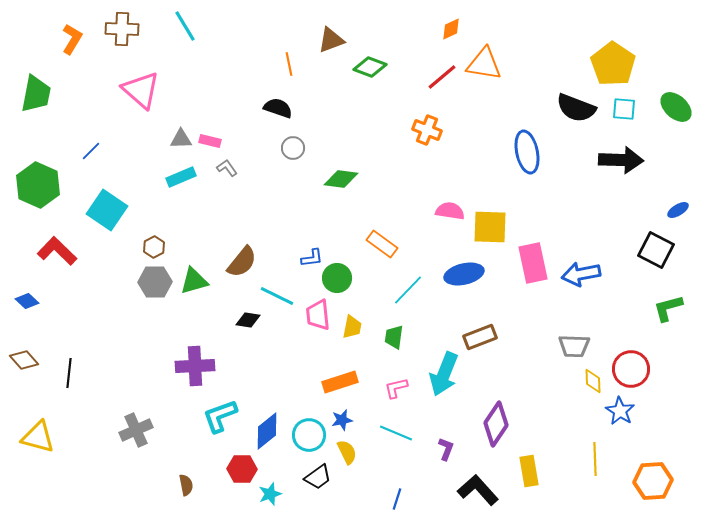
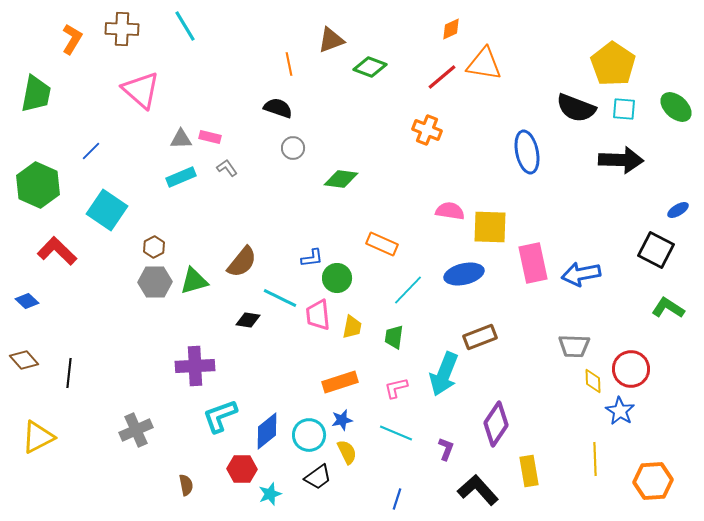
pink rectangle at (210, 141): moved 4 px up
orange rectangle at (382, 244): rotated 12 degrees counterclockwise
cyan line at (277, 296): moved 3 px right, 2 px down
green L-shape at (668, 308): rotated 48 degrees clockwise
yellow triangle at (38, 437): rotated 42 degrees counterclockwise
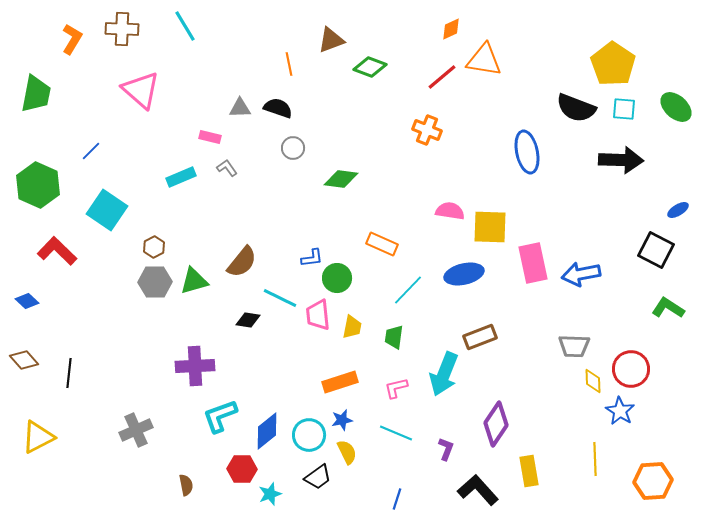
orange triangle at (484, 64): moved 4 px up
gray triangle at (181, 139): moved 59 px right, 31 px up
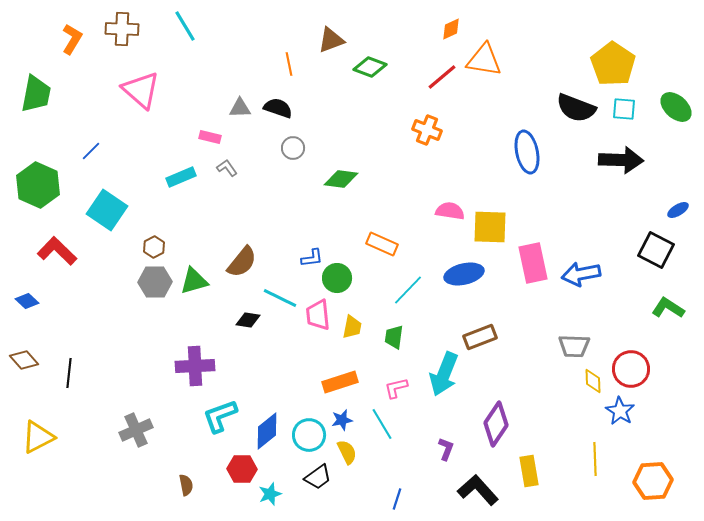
cyan line at (396, 433): moved 14 px left, 9 px up; rotated 36 degrees clockwise
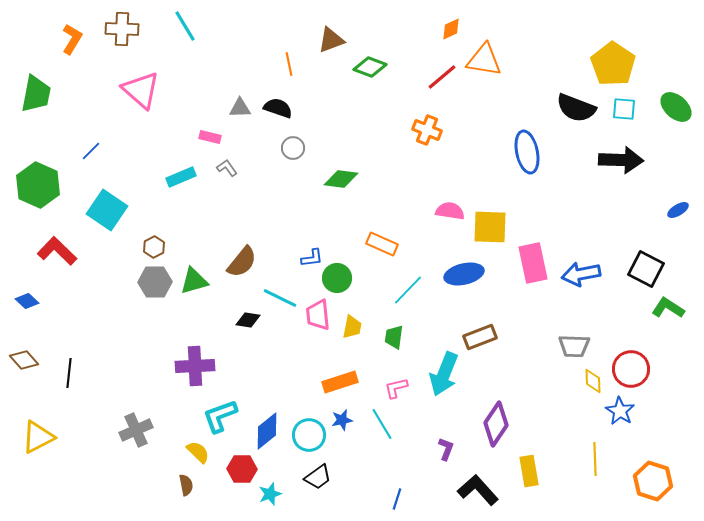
black square at (656, 250): moved 10 px left, 19 px down
yellow semicircle at (347, 452): moved 149 px left; rotated 20 degrees counterclockwise
orange hexagon at (653, 481): rotated 21 degrees clockwise
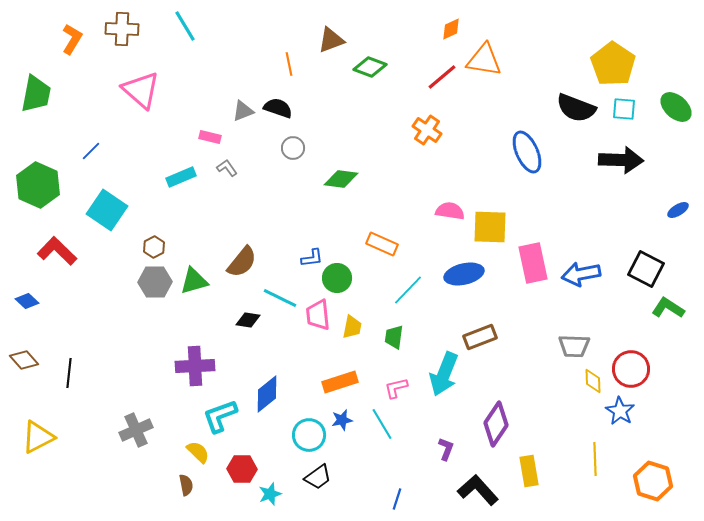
gray triangle at (240, 108): moved 3 px right, 3 px down; rotated 20 degrees counterclockwise
orange cross at (427, 130): rotated 12 degrees clockwise
blue ellipse at (527, 152): rotated 12 degrees counterclockwise
blue diamond at (267, 431): moved 37 px up
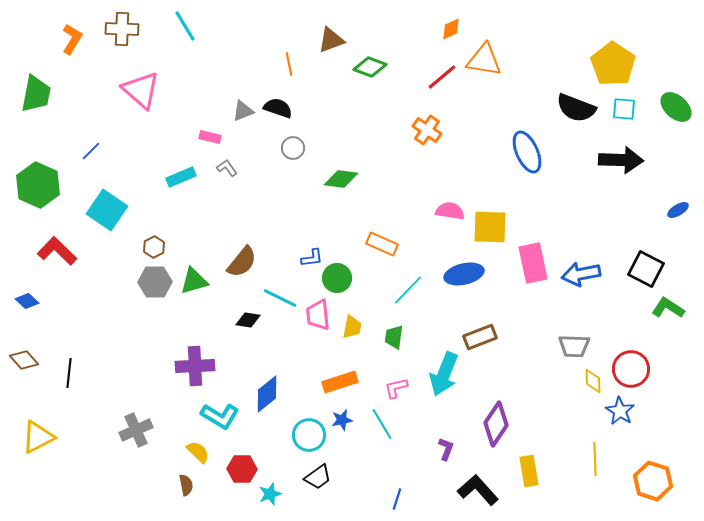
cyan L-shape at (220, 416): rotated 129 degrees counterclockwise
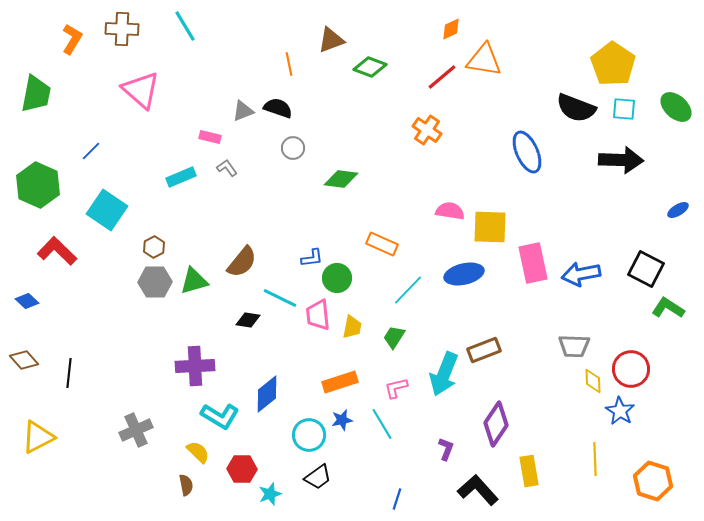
green trapezoid at (394, 337): rotated 25 degrees clockwise
brown rectangle at (480, 337): moved 4 px right, 13 px down
